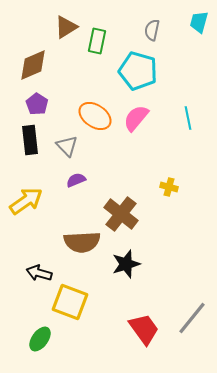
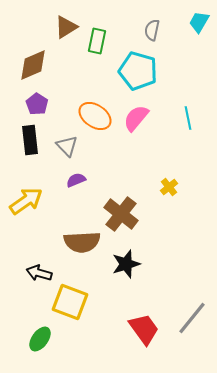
cyan trapezoid: rotated 15 degrees clockwise
yellow cross: rotated 36 degrees clockwise
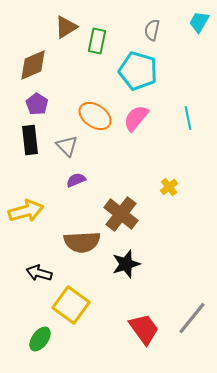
yellow arrow: moved 10 px down; rotated 20 degrees clockwise
yellow square: moved 1 px right, 3 px down; rotated 15 degrees clockwise
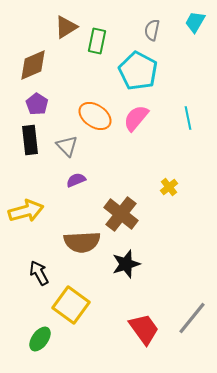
cyan trapezoid: moved 4 px left
cyan pentagon: rotated 12 degrees clockwise
black arrow: rotated 45 degrees clockwise
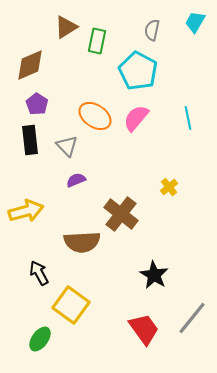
brown diamond: moved 3 px left
black star: moved 28 px right, 11 px down; rotated 24 degrees counterclockwise
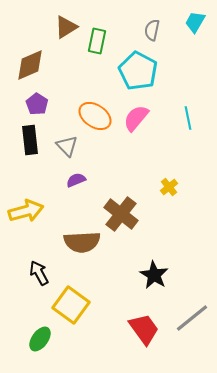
gray line: rotated 12 degrees clockwise
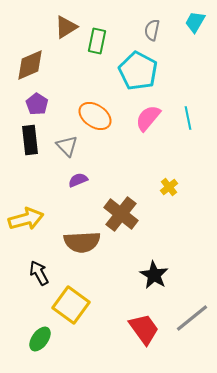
pink semicircle: moved 12 px right
purple semicircle: moved 2 px right
yellow arrow: moved 8 px down
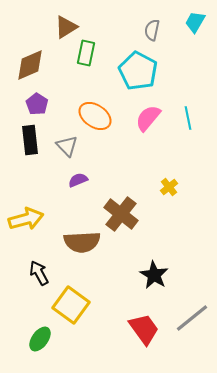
green rectangle: moved 11 px left, 12 px down
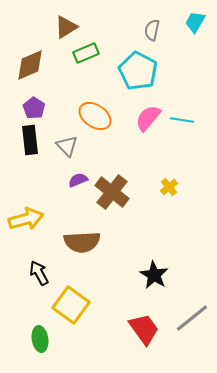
green rectangle: rotated 55 degrees clockwise
purple pentagon: moved 3 px left, 4 px down
cyan line: moved 6 px left, 2 px down; rotated 70 degrees counterclockwise
brown cross: moved 9 px left, 22 px up
green ellipse: rotated 45 degrees counterclockwise
